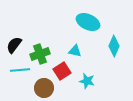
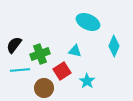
cyan star: rotated 21 degrees clockwise
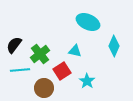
green cross: rotated 18 degrees counterclockwise
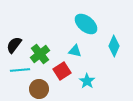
cyan ellipse: moved 2 px left, 2 px down; rotated 15 degrees clockwise
brown circle: moved 5 px left, 1 px down
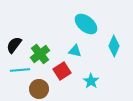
cyan star: moved 4 px right
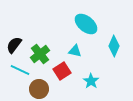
cyan line: rotated 30 degrees clockwise
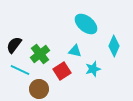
cyan star: moved 2 px right, 12 px up; rotated 21 degrees clockwise
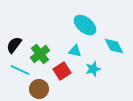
cyan ellipse: moved 1 px left, 1 px down
cyan diamond: rotated 50 degrees counterclockwise
